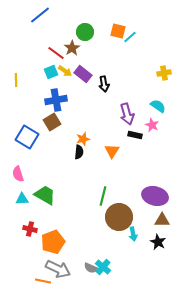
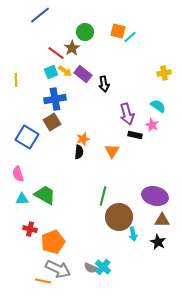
blue cross: moved 1 px left, 1 px up
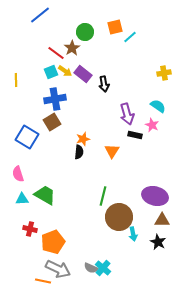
orange square: moved 3 px left, 4 px up; rotated 28 degrees counterclockwise
cyan cross: moved 1 px down
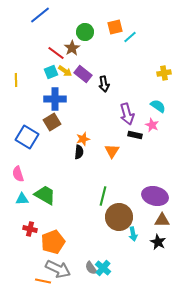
blue cross: rotated 10 degrees clockwise
gray semicircle: rotated 32 degrees clockwise
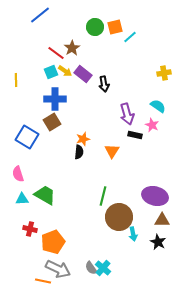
green circle: moved 10 px right, 5 px up
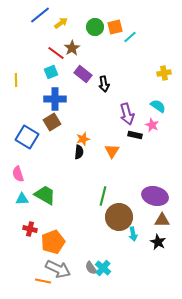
yellow arrow: moved 4 px left, 48 px up; rotated 72 degrees counterclockwise
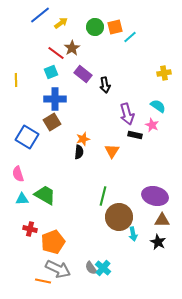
black arrow: moved 1 px right, 1 px down
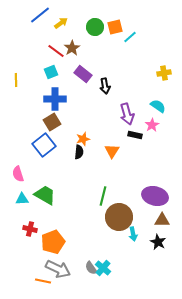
red line: moved 2 px up
black arrow: moved 1 px down
pink star: rotated 16 degrees clockwise
blue square: moved 17 px right, 8 px down; rotated 20 degrees clockwise
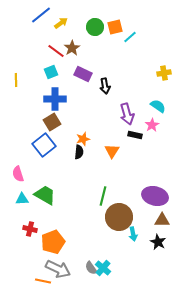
blue line: moved 1 px right
purple rectangle: rotated 12 degrees counterclockwise
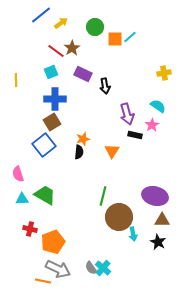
orange square: moved 12 px down; rotated 14 degrees clockwise
